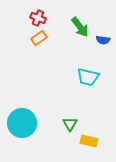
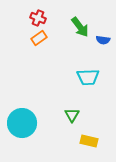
cyan trapezoid: rotated 15 degrees counterclockwise
green triangle: moved 2 px right, 9 px up
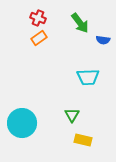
green arrow: moved 4 px up
yellow rectangle: moved 6 px left, 1 px up
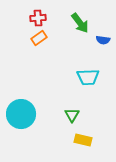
red cross: rotated 28 degrees counterclockwise
cyan circle: moved 1 px left, 9 px up
